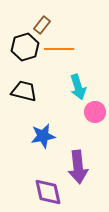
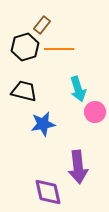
cyan arrow: moved 2 px down
blue star: moved 12 px up
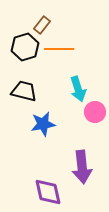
purple arrow: moved 4 px right
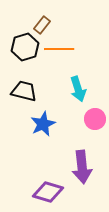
pink circle: moved 7 px down
blue star: rotated 15 degrees counterclockwise
purple diamond: rotated 60 degrees counterclockwise
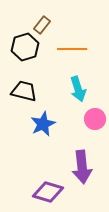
orange line: moved 13 px right
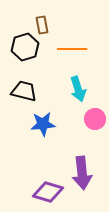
brown rectangle: rotated 48 degrees counterclockwise
blue star: rotated 20 degrees clockwise
purple arrow: moved 6 px down
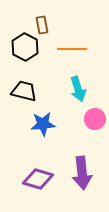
black hexagon: rotated 16 degrees counterclockwise
purple diamond: moved 10 px left, 13 px up
